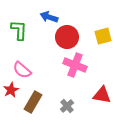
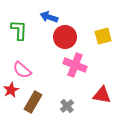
red circle: moved 2 px left
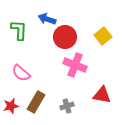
blue arrow: moved 2 px left, 2 px down
yellow square: rotated 24 degrees counterclockwise
pink semicircle: moved 1 px left, 3 px down
red star: moved 16 px down; rotated 14 degrees clockwise
brown rectangle: moved 3 px right
gray cross: rotated 24 degrees clockwise
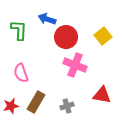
red circle: moved 1 px right
pink semicircle: rotated 30 degrees clockwise
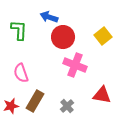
blue arrow: moved 2 px right, 2 px up
red circle: moved 3 px left
brown rectangle: moved 1 px left, 1 px up
gray cross: rotated 24 degrees counterclockwise
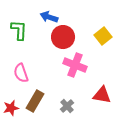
red star: moved 2 px down
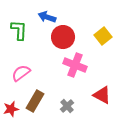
blue arrow: moved 2 px left
pink semicircle: rotated 72 degrees clockwise
red triangle: rotated 18 degrees clockwise
red star: moved 1 px down
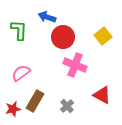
red star: moved 2 px right
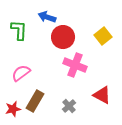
gray cross: moved 2 px right
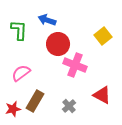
blue arrow: moved 3 px down
red circle: moved 5 px left, 7 px down
